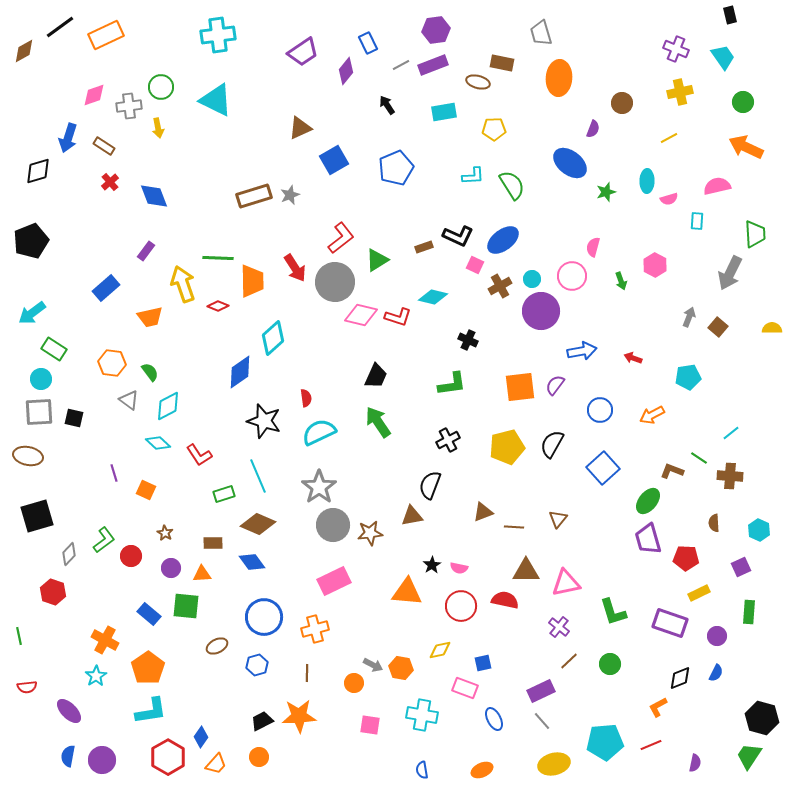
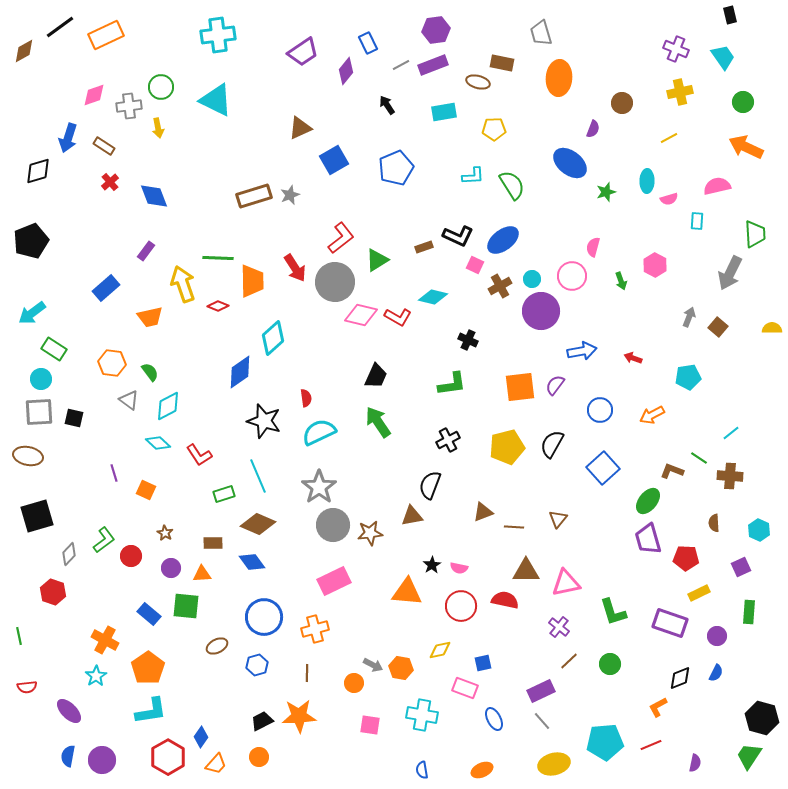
red L-shape at (398, 317): rotated 12 degrees clockwise
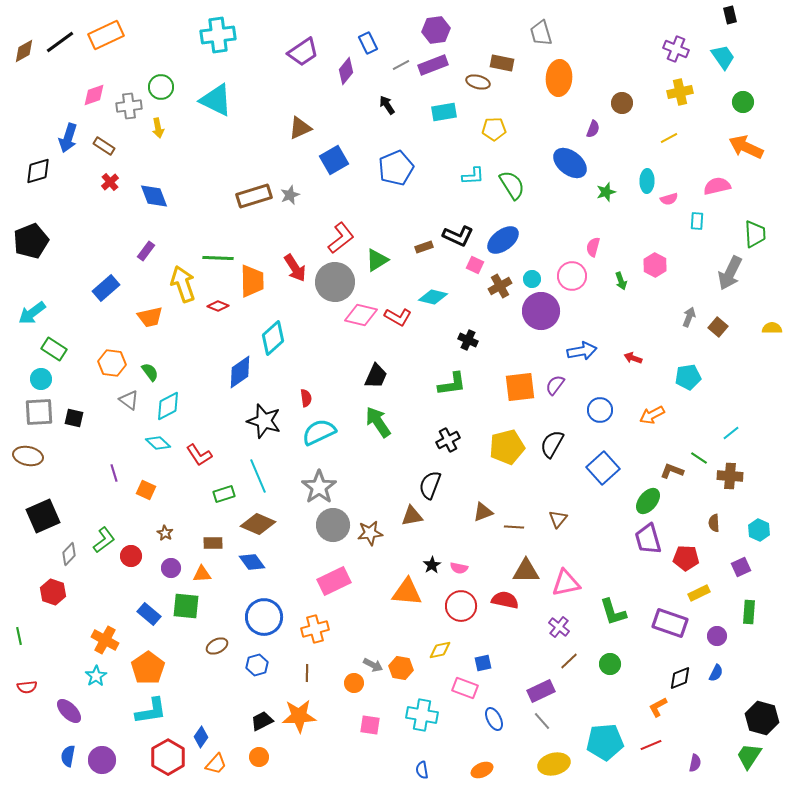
black line at (60, 27): moved 15 px down
black square at (37, 516): moved 6 px right; rotated 8 degrees counterclockwise
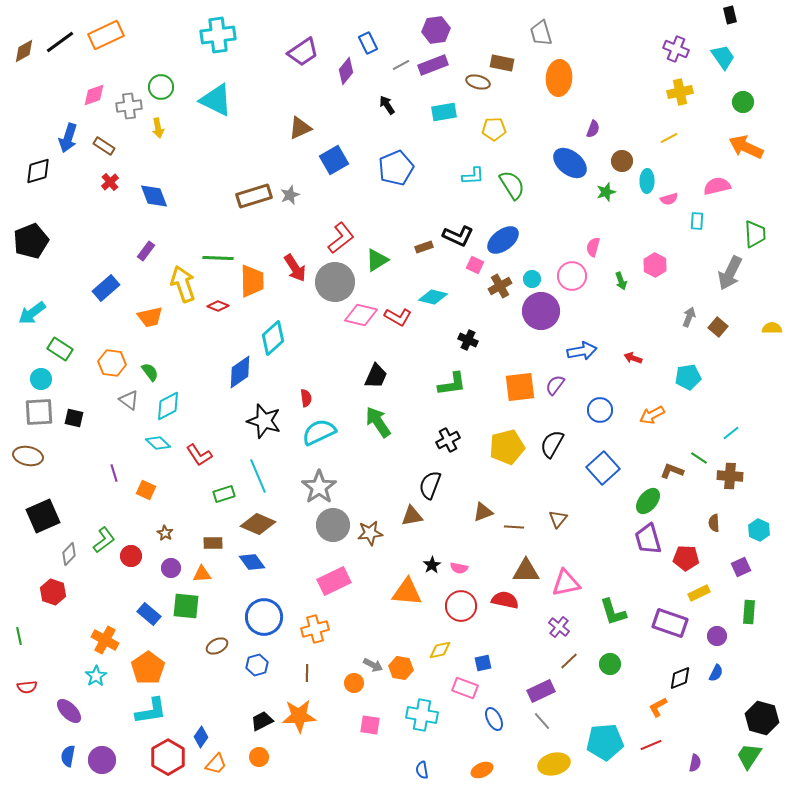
brown circle at (622, 103): moved 58 px down
green rectangle at (54, 349): moved 6 px right
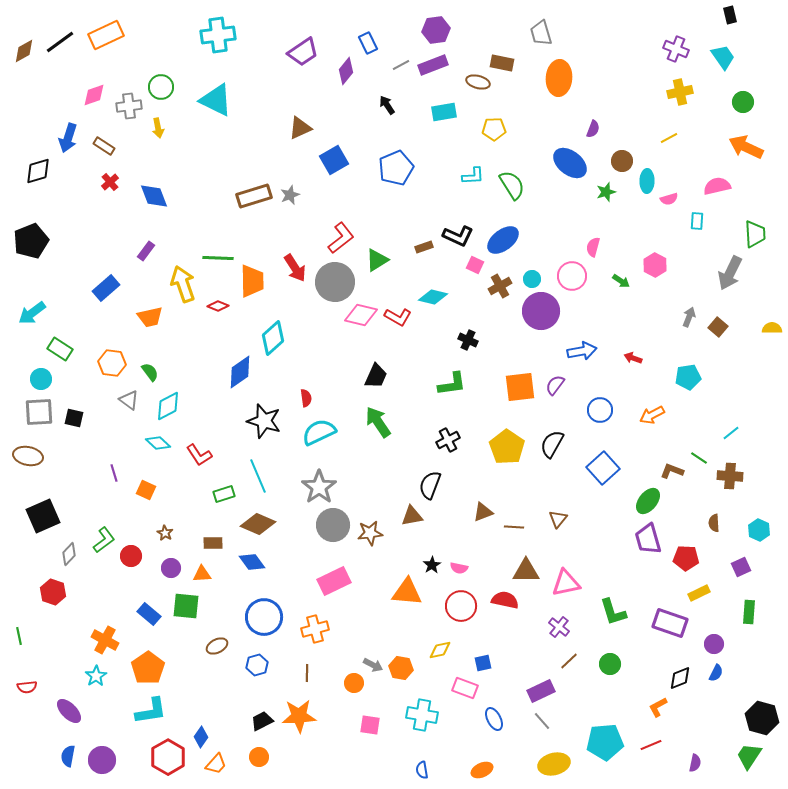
green arrow at (621, 281): rotated 36 degrees counterclockwise
yellow pentagon at (507, 447): rotated 24 degrees counterclockwise
purple circle at (717, 636): moved 3 px left, 8 px down
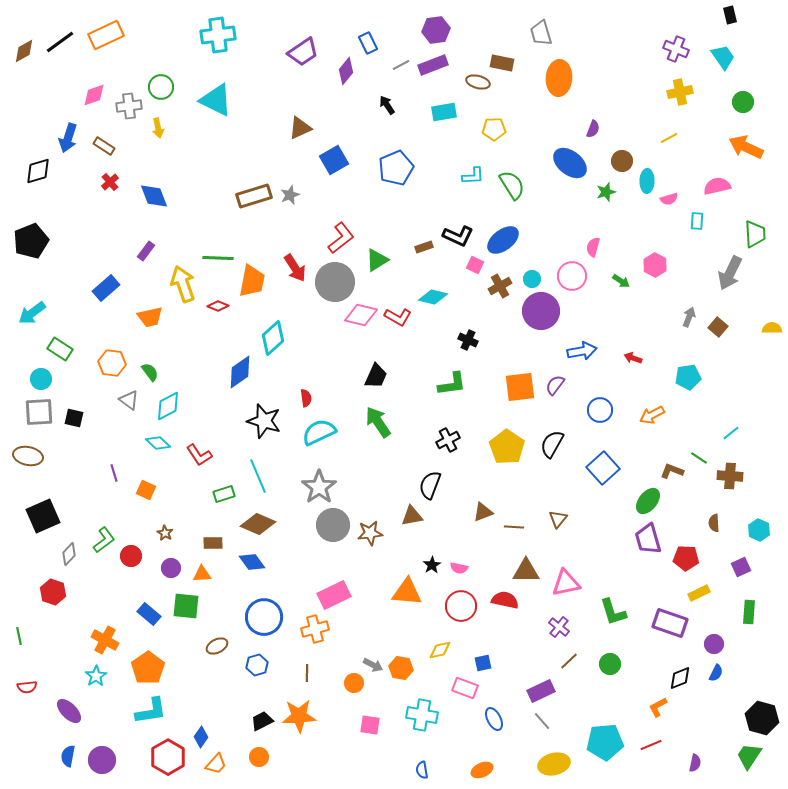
orange trapezoid at (252, 281): rotated 12 degrees clockwise
pink rectangle at (334, 581): moved 14 px down
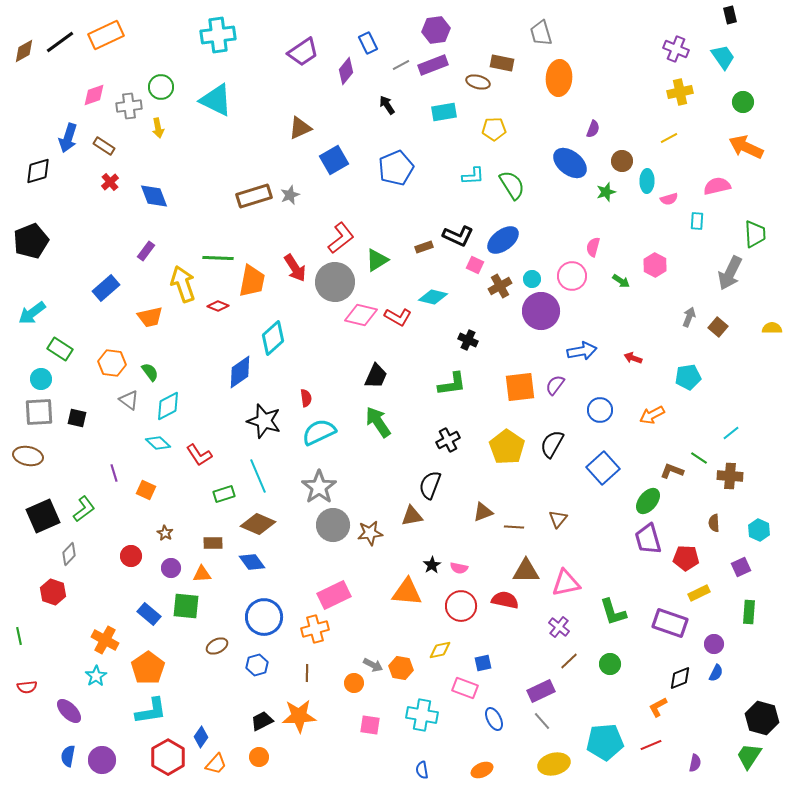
black square at (74, 418): moved 3 px right
green L-shape at (104, 540): moved 20 px left, 31 px up
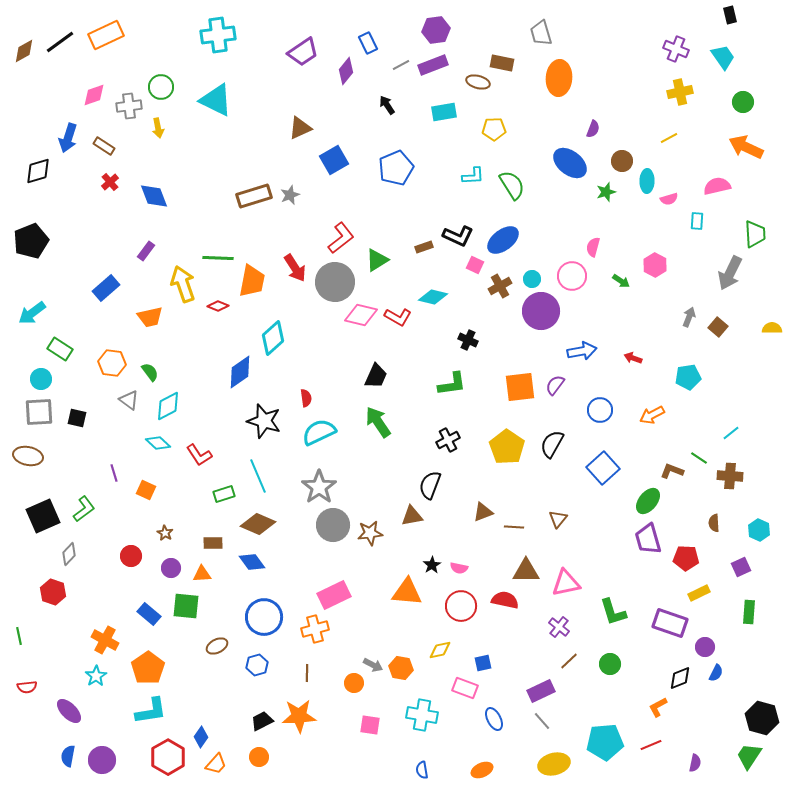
purple circle at (714, 644): moved 9 px left, 3 px down
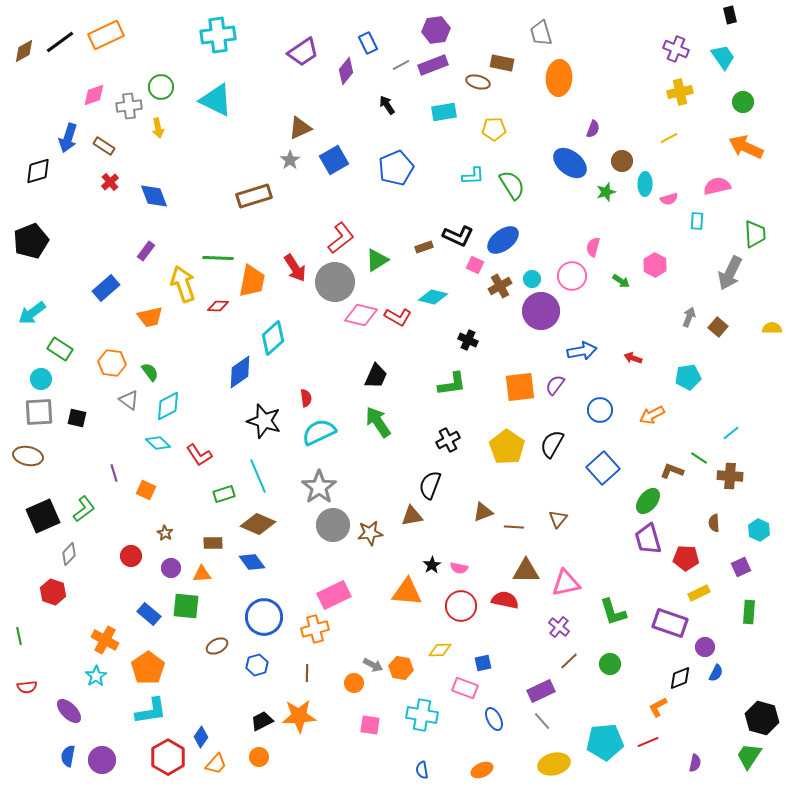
cyan ellipse at (647, 181): moved 2 px left, 3 px down
gray star at (290, 195): moved 35 px up; rotated 12 degrees counterclockwise
red diamond at (218, 306): rotated 20 degrees counterclockwise
yellow diamond at (440, 650): rotated 10 degrees clockwise
red line at (651, 745): moved 3 px left, 3 px up
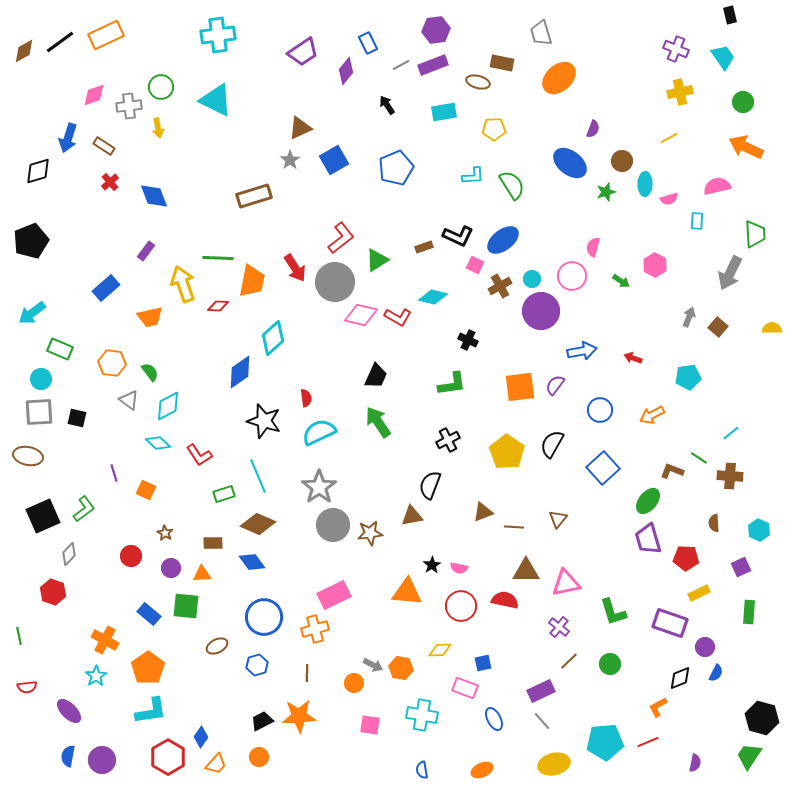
orange ellipse at (559, 78): rotated 44 degrees clockwise
green rectangle at (60, 349): rotated 10 degrees counterclockwise
yellow pentagon at (507, 447): moved 5 px down
